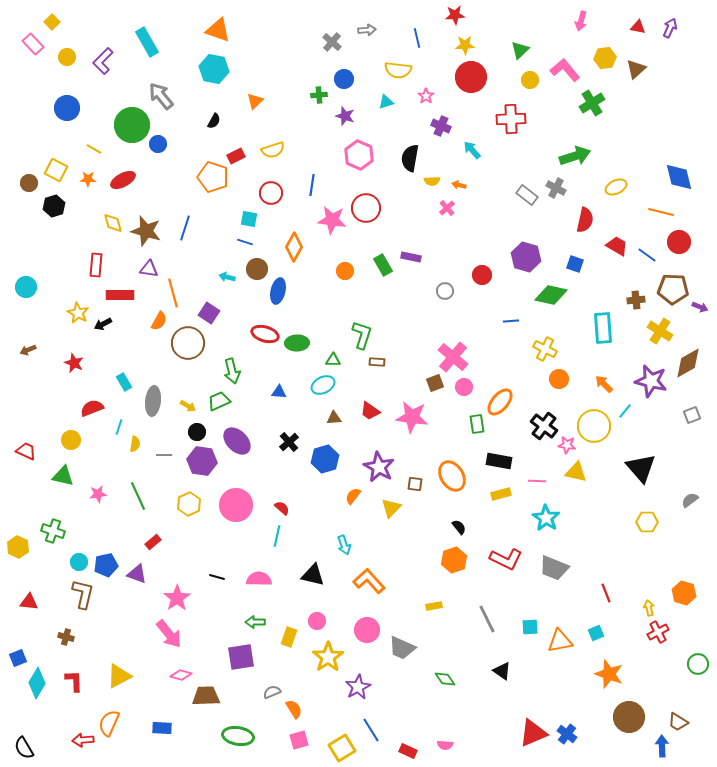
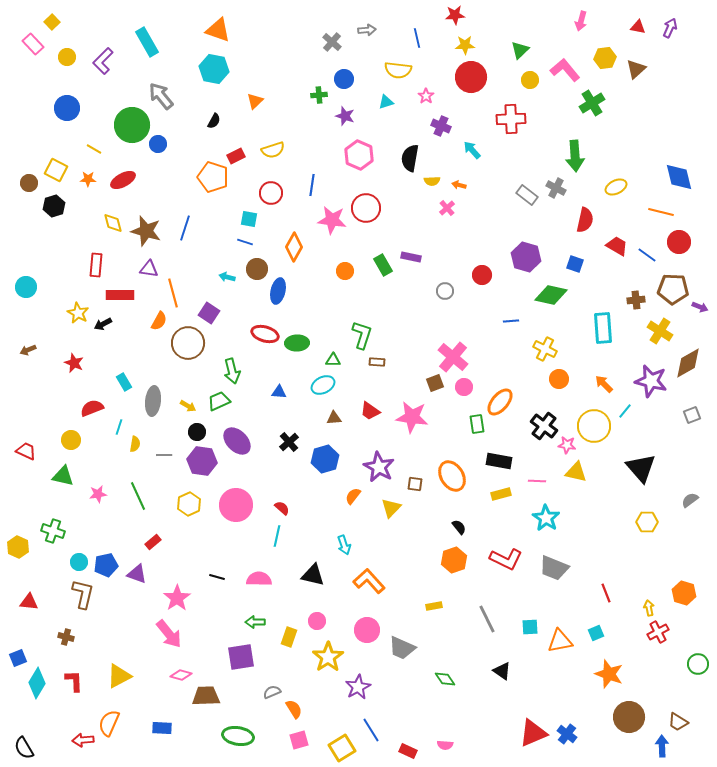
green arrow at (575, 156): rotated 104 degrees clockwise
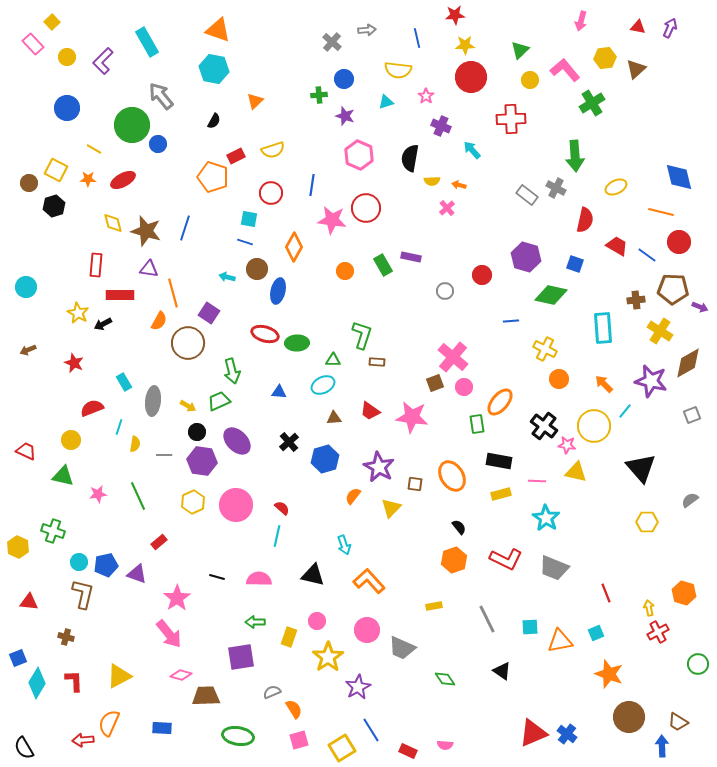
yellow hexagon at (189, 504): moved 4 px right, 2 px up
red rectangle at (153, 542): moved 6 px right
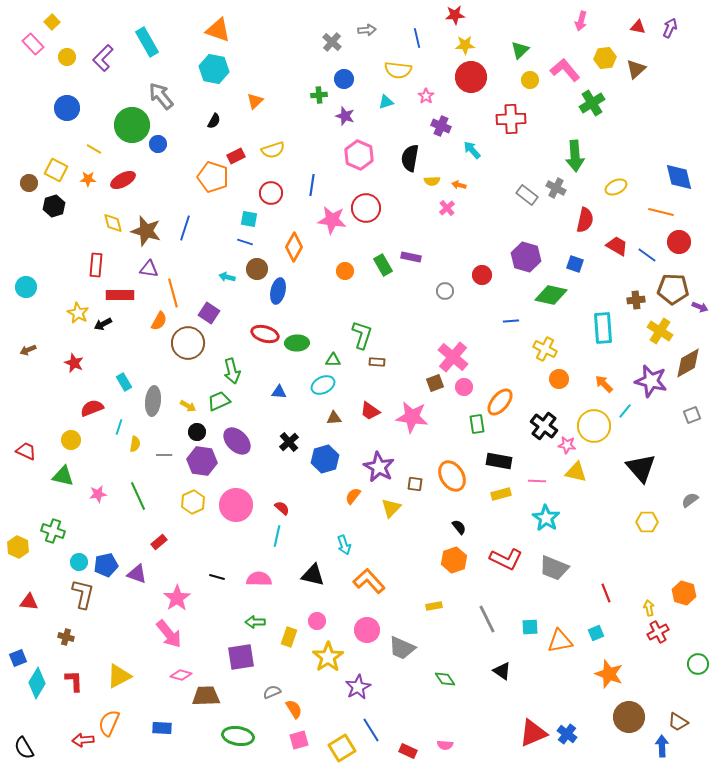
purple L-shape at (103, 61): moved 3 px up
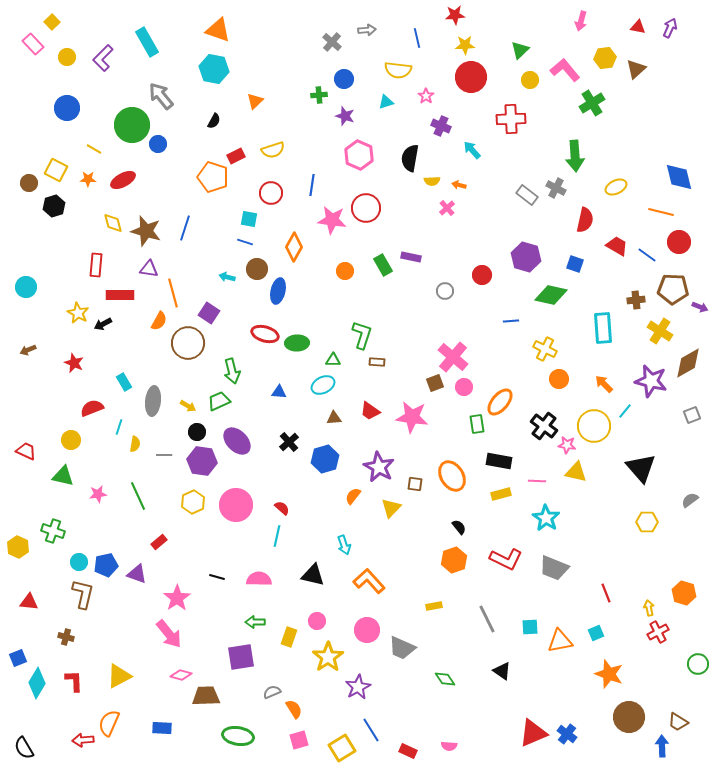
pink semicircle at (445, 745): moved 4 px right, 1 px down
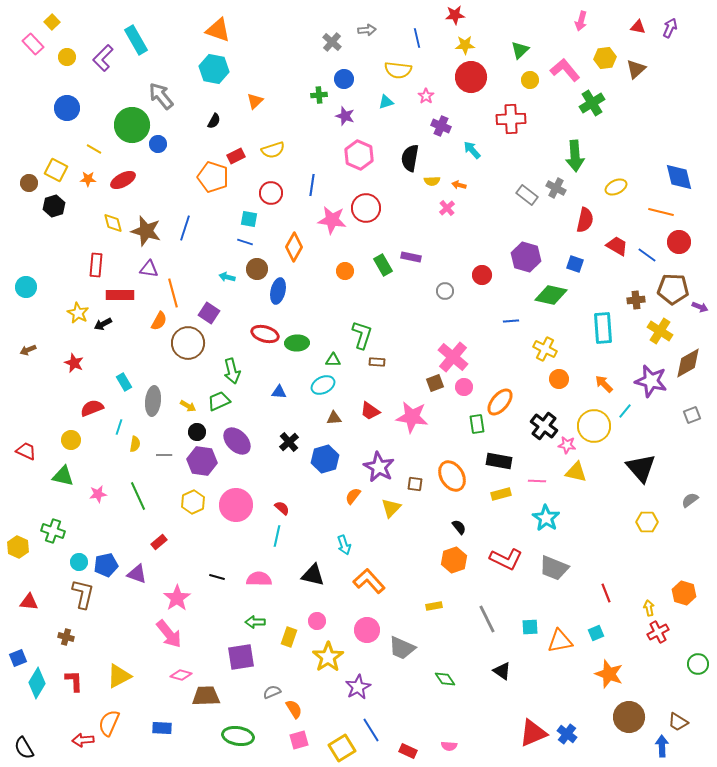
cyan rectangle at (147, 42): moved 11 px left, 2 px up
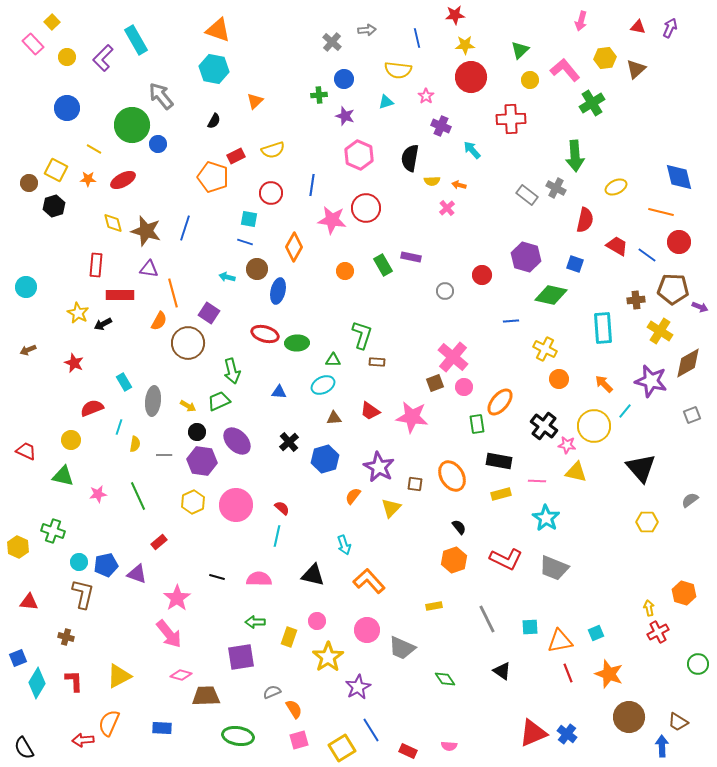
red line at (606, 593): moved 38 px left, 80 px down
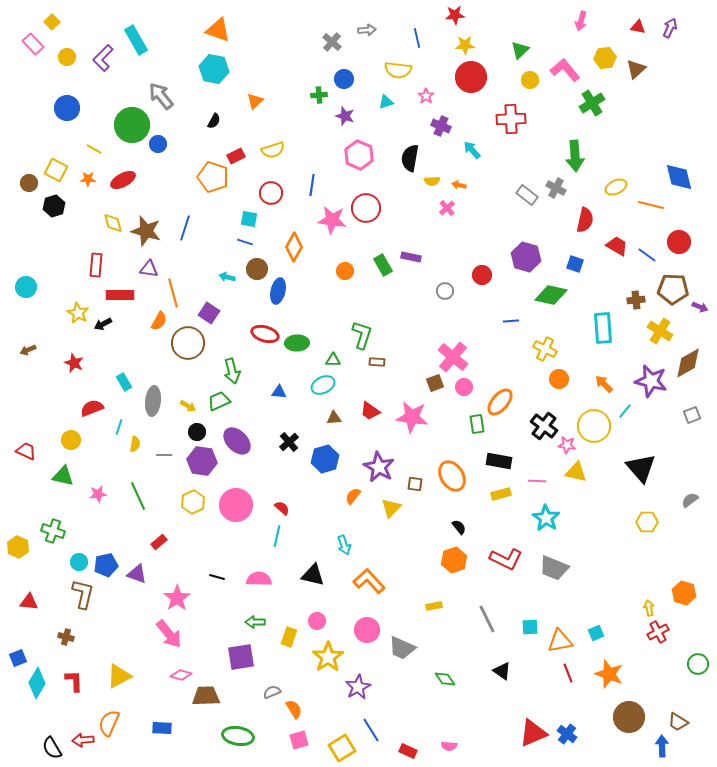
orange line at (661, 212): moved 10 px left, 7 px up
black semicircle at (24, 748): moved 28 px right
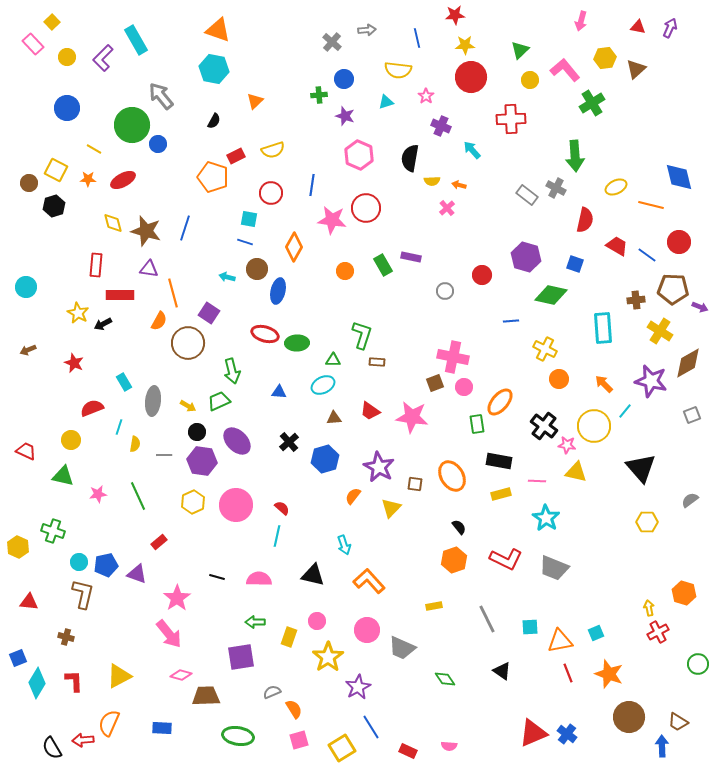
pink cross at (453, 357): rotated 28 degrees counterclockwise
blue line at (371, 730): moved 3 px up
